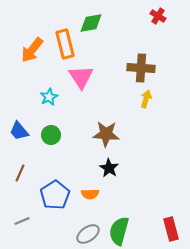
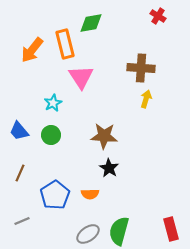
cyan star: moved 4 px right, 6 px down
brown star: moved 2 px left, 2 px down
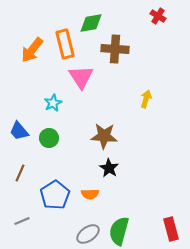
brown cross: moved 26 px left, 19 px up
green circle: moved 2 px left, 3 px down
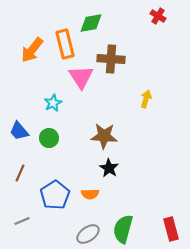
brown cross: moved 4 px left, 10 px down
green semicircle: moved 4 px right, 2 px up
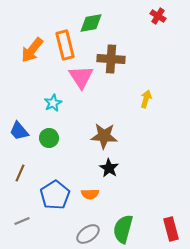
orange rectangle: moved 1 px down
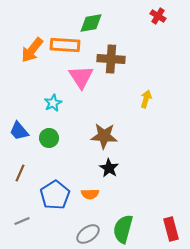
orange rectangle: rotated 72 degrees counterclockwise
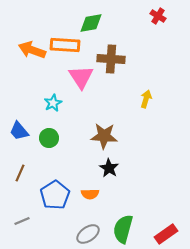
orange arrow: rotated 72 degrees clockwise
red rectangle: moved 5 px left, 5 px down; rotated 70 degrees clockwise
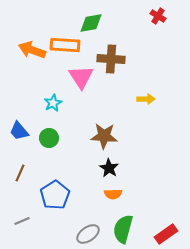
yellow arrow: rotated 72 degrees clockwise
orange semicircle: moved 23 px right
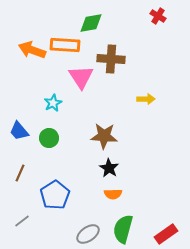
gray line: rotated 14 degrees counterclockwise
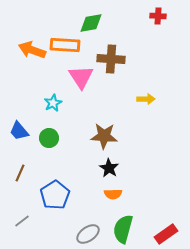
red cross: rotated 28 degrees counterclockwise
